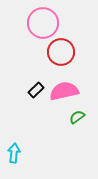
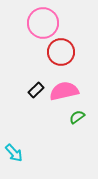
cyan arrow: rotated 132 degrees clockwise
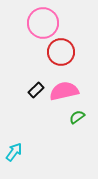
cyan arrow: moved 1 px up; rotated 102 degrees counterclockwise
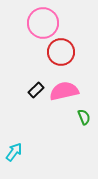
green semicircle: moved 7 px right; rotated 105 degrees clockwise
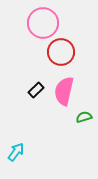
pink semicircle: rotated 64 degrees counterclockwise
green semicircle: rotated 84 degrees counterclockwise
cyan arrow: moved 2 px right
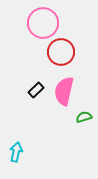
cyan arrow: rotated 24 degrees counterclockwise
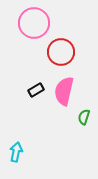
pink circle: moved 9 px left
black rectangle: rotated 14 degrees clockwise
green semicircle: rotated 56 degrees counterclockwise
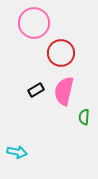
red circle: moved 1 px down
green semicircle: rotated 14 degrees counterclockwise
cyan arrow: moved 1 px right; rotated 90 degrees clockwise
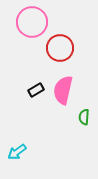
pink circle: moved 2 px left, 1 px up
red circle: moved 1 px left, 5 px up
pink semicircle: moved 1 px left, 1 px up
cyan arrow: rotated 132 degrees clockwise
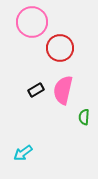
cyan arrow: moved 6 px right, 1 px down
